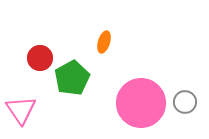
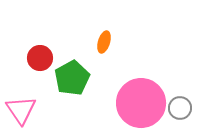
gray circle: moved 5 px left, 6 px down
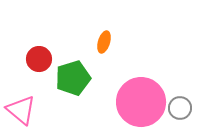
red circle: moved 1 px left, 1 px down
green pentagon: moved 1 px right; rotated 12 degrees clockwise
pink circle: moved 1 px up
pink triangle: rotated 16 degrees counterclockwise
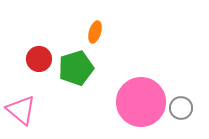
orange ellipse: moved 9 px left, 10 px up
green pentagon: moved 3 px right, 10 px up
gray circle: moved 1 px right
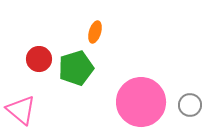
gray circle: moved 9 px right, 3 px up
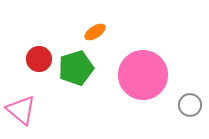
orange ellipse: rotated 40 degrees clockwise
pink circle: moved 2 px right, 27 px up
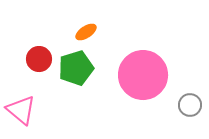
orange ellipse: moved 9 px left
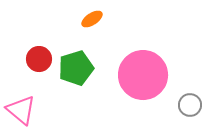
orange ellipse: moved 6 px right, 13 px up
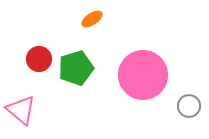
gray circle: moved 1 px left, 1 px down
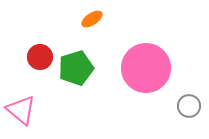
red circle: moved 1 px right, 2 px up
pink circle: moved 3 px right, 7 px up
